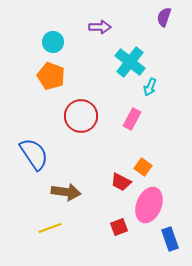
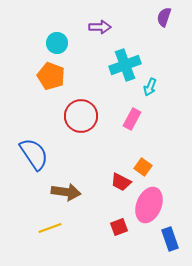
cyan circle: moved 4 px right, 1 px down
cyan cross: moved 5 px left, 3 px down; rotated 32 degrees clockwise
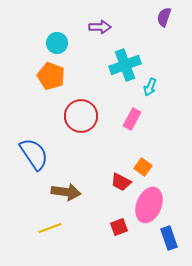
blue rectangle: moved 1 px left, 1 px up
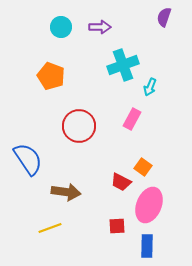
cyan circle: moved 4 px right, 16 px up
cyan cross: moved 2 px left
red circle: moved 2 px left, 10 px down
blue semicircle: moved 6 px left, 5 px down
red square: moved 2 px left, 1 px up; rotated 18 degrees clockwise
blue rectangle: moved 22 px left, 8 px down; rotated 20 degrees clockwise
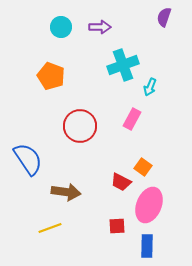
red circle: moved 1 px right
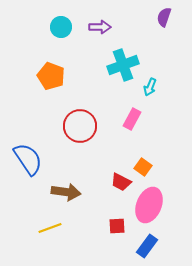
blue rectangle: rotated 35 degrees clockwise
